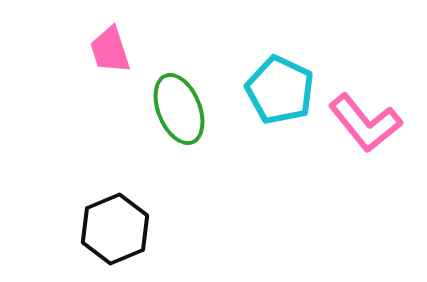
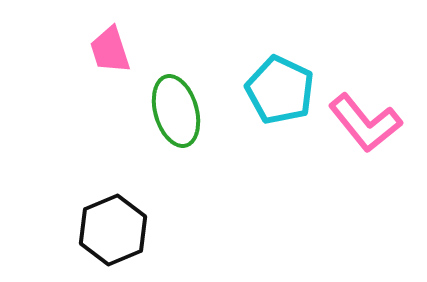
green ellipse: moved 3 px left, 2 px down; rotated 6 degrees clockwise
black hexagon: moved 2 px left, 1 px down
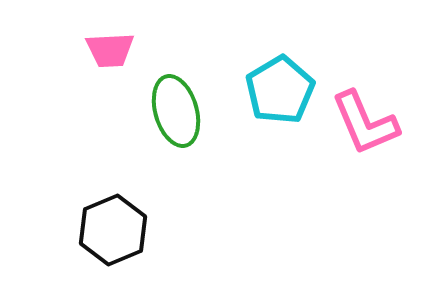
pink trapezoid: rotated 75 degrees counterclockwise
cyan pentagon: rotated 16 degrees clockwise
pink L-shape: rotated 16 degrees clockwise
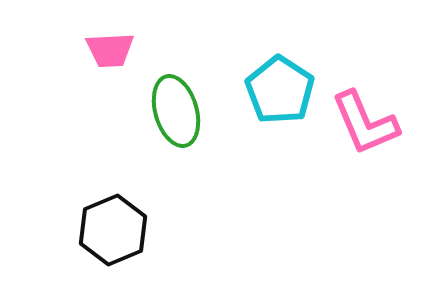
cyan pentagon: rotated 8 degrees counterclockwise
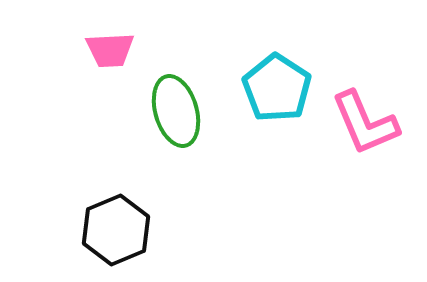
cyan pentagon: moved 3 px left, 2 px up
black hexagon: moved 3 px right
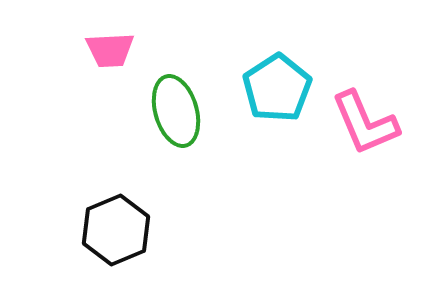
cyan pentagon: rotated 6 degrees clockwise
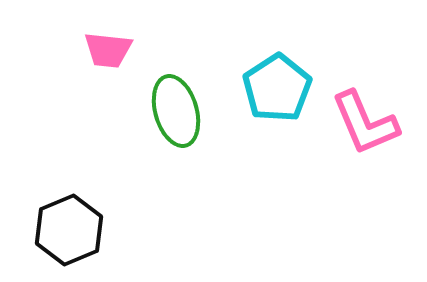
pink trapezoid: moved 2 px left; rotated 9 degrees clockwise
black hexagon: moved 47 px left
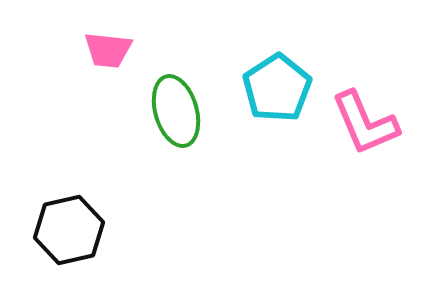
black hexagon: rotated 10 degrees clockwise
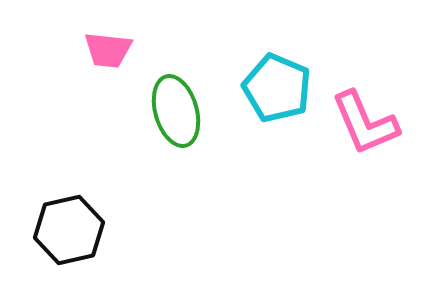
cyan pentagon: rotated 16 degrees counterclockwise
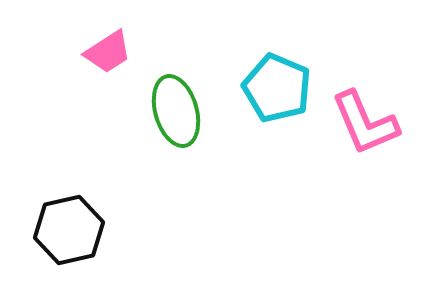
pink trapezoid: moved 2 px down; rotated 39 degrees counterclockwise
